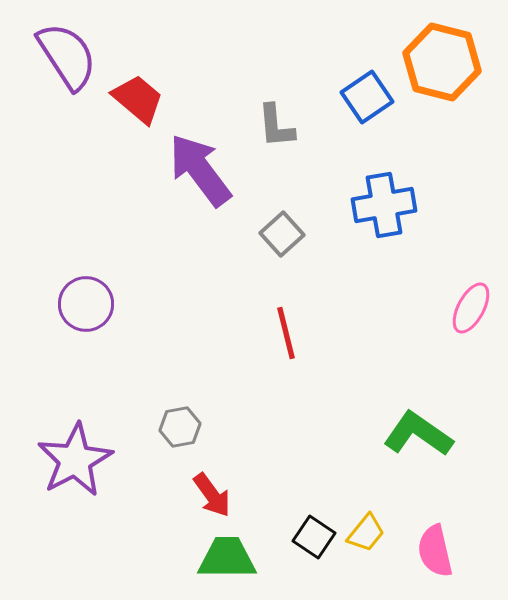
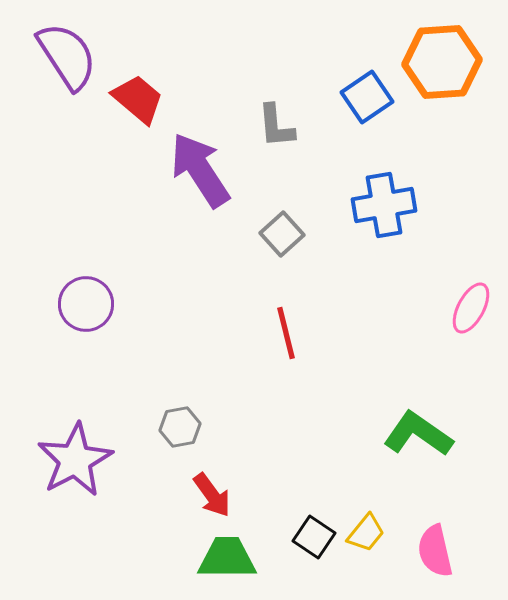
orange hexagon: rotated 18 degrees counterclockwise
purple arrow: rotated 4 degrees clockwise
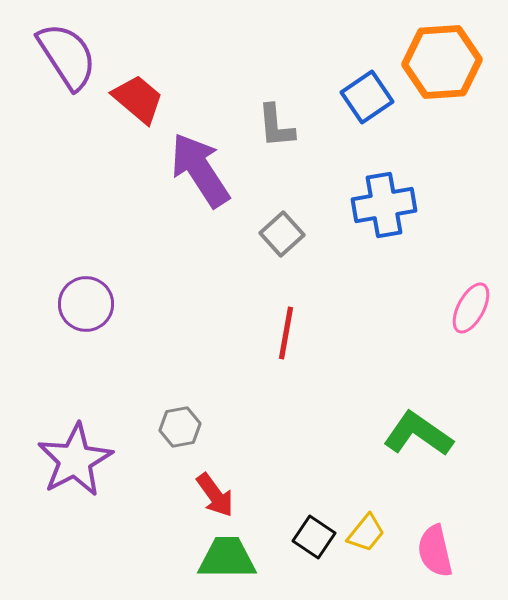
red line: rotated 24 degrees clockwise
red arrow: moved 3 px right
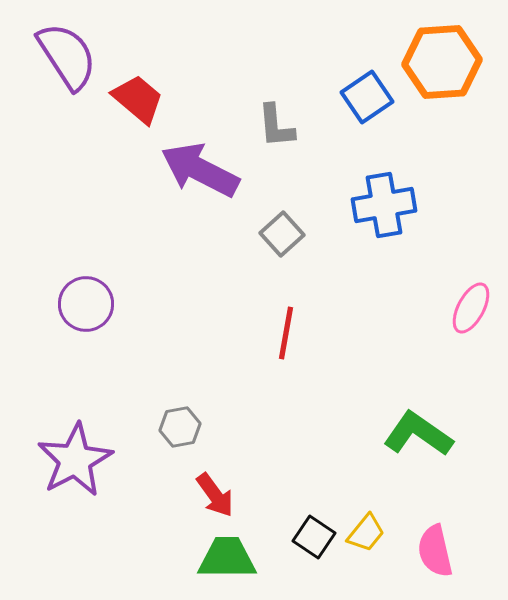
purple arrow: rotated 30 degrees counterclockwise
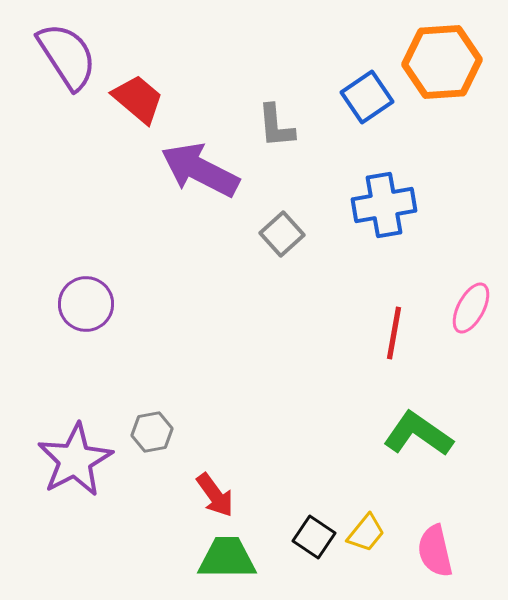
red line: moved 108 px right
gray hexagon: moved 28 px left, 5 px down
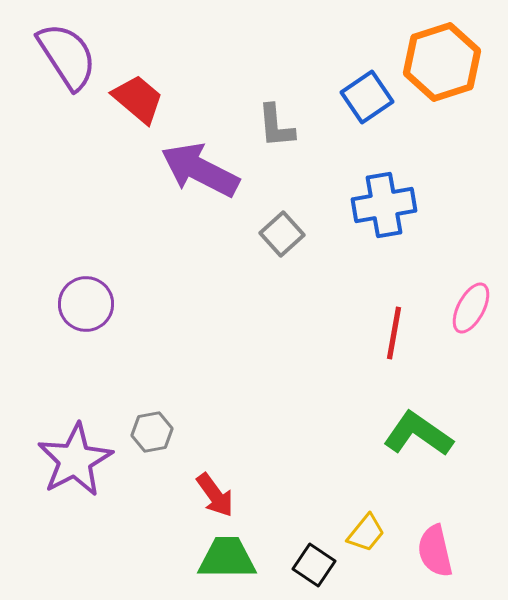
orange hexagon: rotated 14 degrees counterclockwise
black square: moved 28 px down
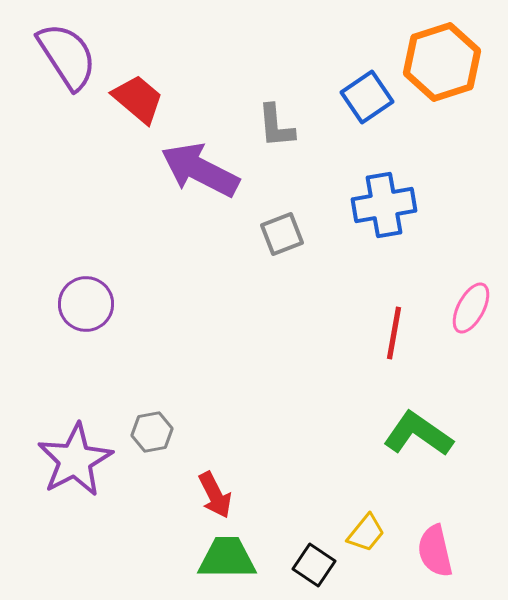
gray square: rotated 21 degrees clockwise
red arrow: rotated 9 degrees clockwise
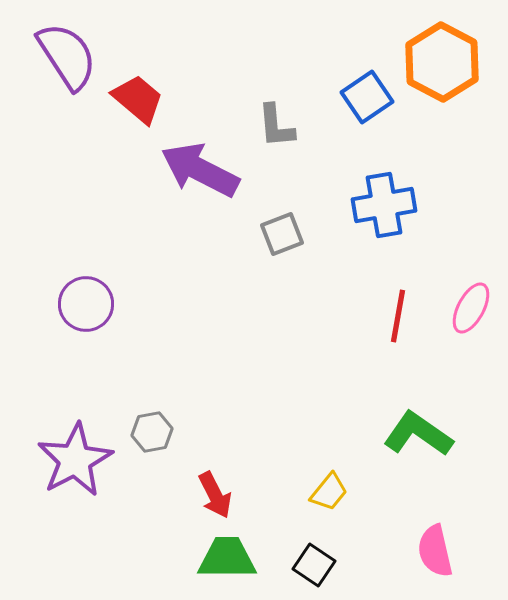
orange hexagon: rotated 14 degrees counterclockwise
red line: moved 4 px right, 17 px up
yellow trapezoid: moved 37 px left, 41 px up
